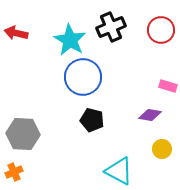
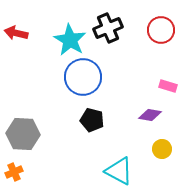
black cross: moved 3 px left, 1 px down
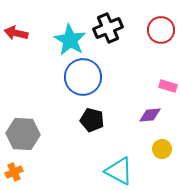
purple diamond: rotated 15 degrees counterclockwise
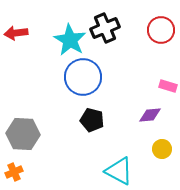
black cross: moved 3 px left
red arrow: rotated 20 degrees counterclockwise
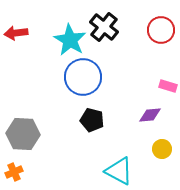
black cross: moved 1 px left, 1 px up; rotated 28 degrees counterclockwise
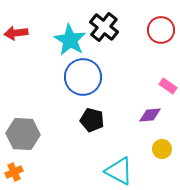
pink rectangle: rotated 18 degrees clockwise
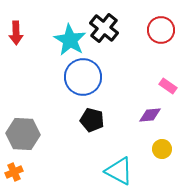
black cross: moved 1 px down
red arrow: rotated 85 degrees counterclockwise
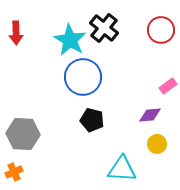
pink rectangle: rotated 72 degrees counterclockwise
yellow circle: moved 5 px left, 5 px up
cyan triangle: moved 3 px right, 2 px up; rotated 24 degrees counterclockwise
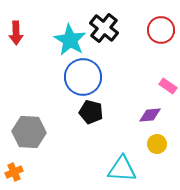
pink rectangle: rotated 72 degrees clockwise
black pentagon: moved 1 px left, 8 px up
gray hexagon: moved 6 px right, 2 px up
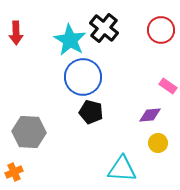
yellow circle: moved 1 px right, 1 px up
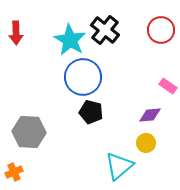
black cross: moved 1 px right, 2 px down
yellow circle: moved 12 px left
cyan triangle: moved 3 px left, 3 px up; rotated 44 degrees counterclockwise
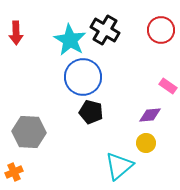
black cross: rotated 8 degrees counterclockwise
